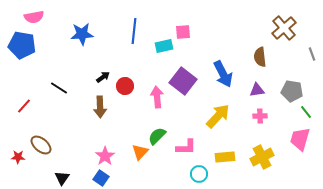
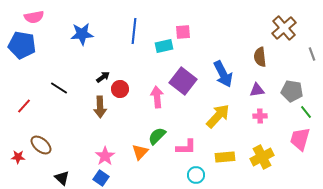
red circle: moved 5 px left, 3 px down
cyan circle: moved 3 px left, 1 px down
black triangle: rotated 21 degrees counterclockwise
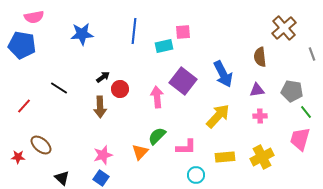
pink star: moved 2 px left, 1 px up; rotated 18 degrees clockwise
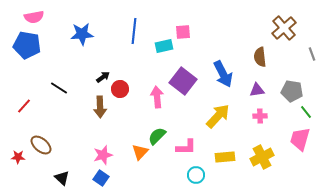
blue pentagon: moved 5 px right
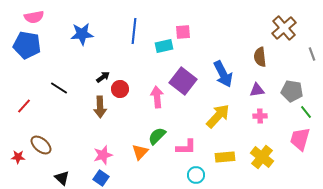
yellow cross: rotated 25 degrees counterclockwise
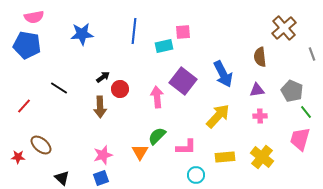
gray pentagon: rotated 15 degrees clockwise
orange triangle: rotated 12 degrees counterclockwise
blue square: rotated 35 degrees clockwise
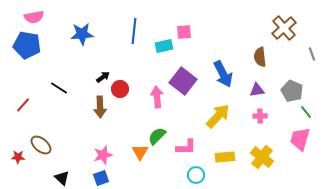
pink square: moved 1 px right
red line: moved 1 px left, 1 px up
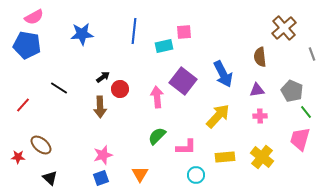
pink semicircle: rotated 18 degrees counterclockwise
orange triangle: moved 22 px down
black triangle: moved 12 px left
